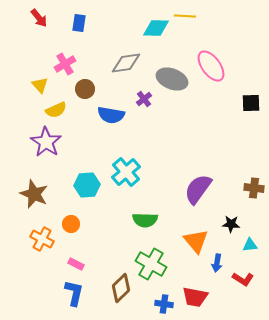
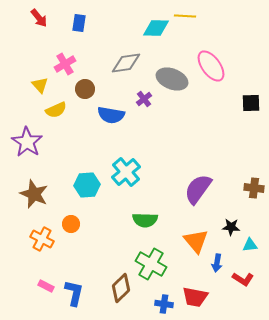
purple star: moved 19 px left
black star: moved 3 px down
pink rectangle: moved 30 px left, 22 px down
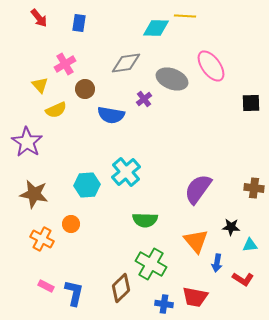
brown star: rotated 12 degrees counterclockwise
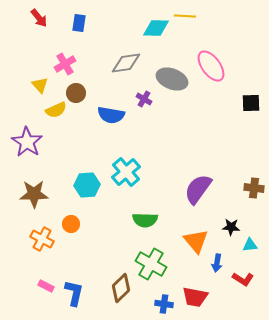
brown circle: moved 9 px left, 4 px down
purple cross: rotated 21 degrees counterclockwise
brown star: rotated 12 degrees counterclockwise
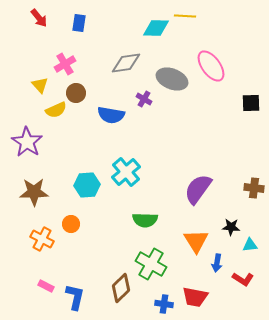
brown star: moved 2 px up
orange triangle: rotated 8 degrees clockwise
blue L-shape: moved 1 px right, 4 px down
